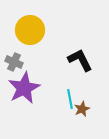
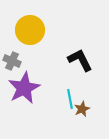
gray cross: moved 2 px left, 1 px up
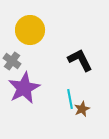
gray cross: rotated 12 degrees clockwise
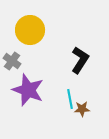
black L-shape: rotated 60 degrees clockwise
purple star: moved 4 px right, 2 px down; rotated 24 degrees counterclockwise
brown star: rotated 21 degrees clockwise
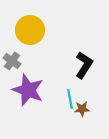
black L-shape: moved 4 px right, 5 px down
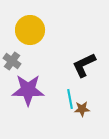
black L-shape: rotated 148 degrees counterclockwise
purple star: rotated 20 degrees counterclockwise
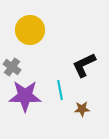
gray cross: moved 6 px down
purple star: moved 3 px left, 6 px down
cyan line: moved 10 px left, 9 px up
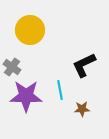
purple star: moved 1 px right
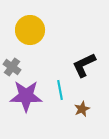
brown star: rotated 21 degrees counterclockwise
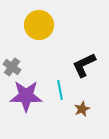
yellow circle: moved 9 px right, 5 px up
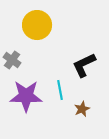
yellow circle: moved 2 px left
gray cross: moved 7 px up
